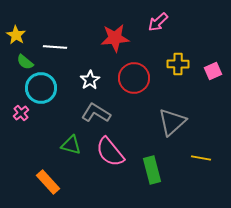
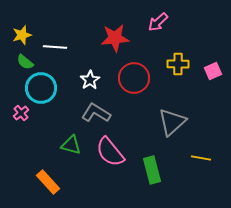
yellow star: moved 6 px right; rotated 24 degrees clockwise
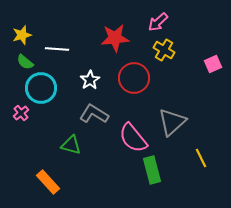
white line: moved 2 px right, 2 px down
yellow cross: moved 14 px left, 14 px up; rotated 30 degrees clockwise
pink square: moved 7 px up
gray L-shape: moved 2 px left, 1 px down
pink semicircle: moved 23 px right, 14 px up
yellow line: rotated 54 degrees clockwise
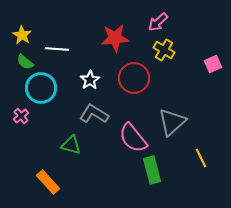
yellow star: rotated 24 degrees counterclockwise
pink cross: moved 3 px down
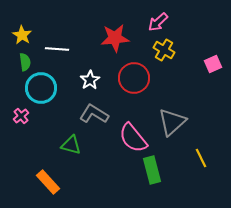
green semicircle: rotated 138 degrees counterclockwise
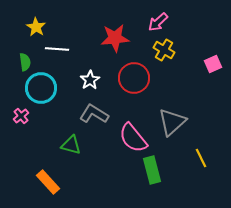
yellow star: moved 14 px right, 8 px up
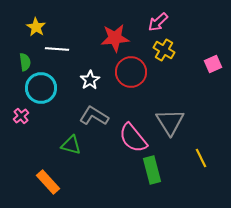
red circle: moved 3 px left, 6 px up
gray L-shape: moved 2 px down
gray triangle: moved 2 px left; rotated 20 degrees counterclockwise
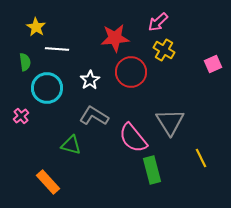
cyan circle: moved 6 px right
